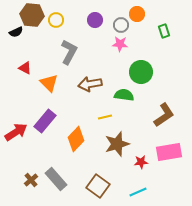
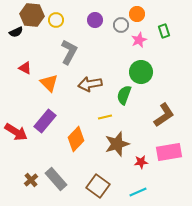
pink star: moved 19 px right, 4 px up; rotated 28 degrees counterclockwise
green semicircle: rotated 78 degrees counterclockwise
red arrow: rotated 65 degrees clockwise
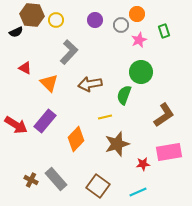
gray L-shape: rotated 15 degrees clockwise
red arrow: moved 7 px up
red star: moved 2 px right, 2 px down
brown cross: rotated 24 degrees counterclockwise
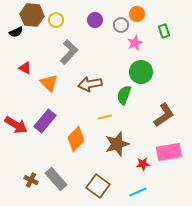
pink star: moved 4 px left, 3 px down
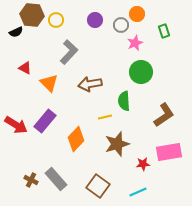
green semicircle: moved 6 px down; rotated 24 degrees counterclockwise
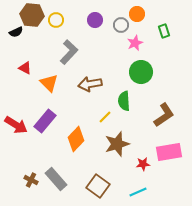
yellow line: rotated 32 degrees counterclockwise
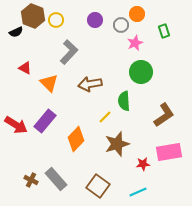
brown hexagon: moved 1 px right, 1 px down; rotated 15 degrees clockwise
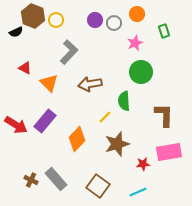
gray circle: moved 7 px left, 2 px up
brown L-shape: rotated 55 degrees counterclockwise
orange diamond: moved 1 px right
